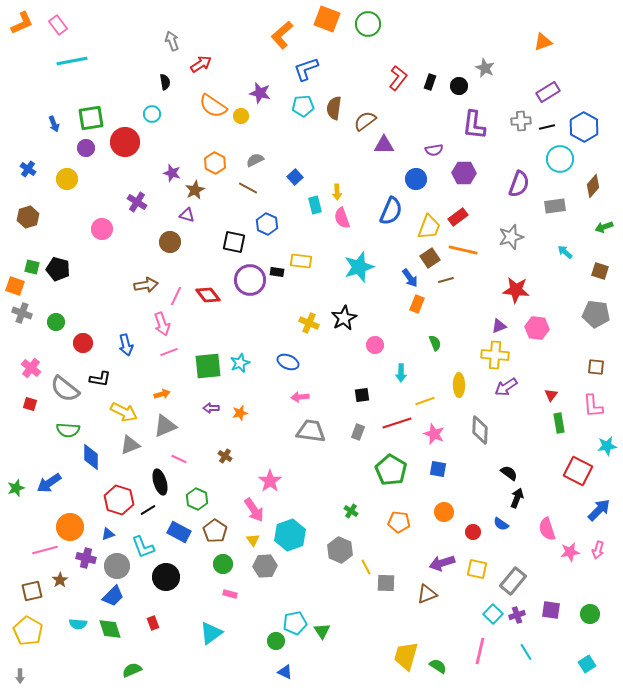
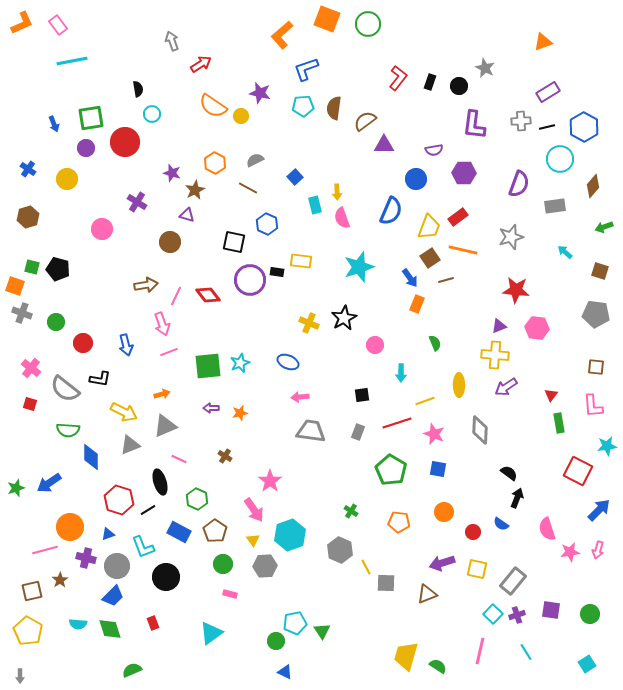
black semicircle at (165, 82): moved 27 px left, 7 px down
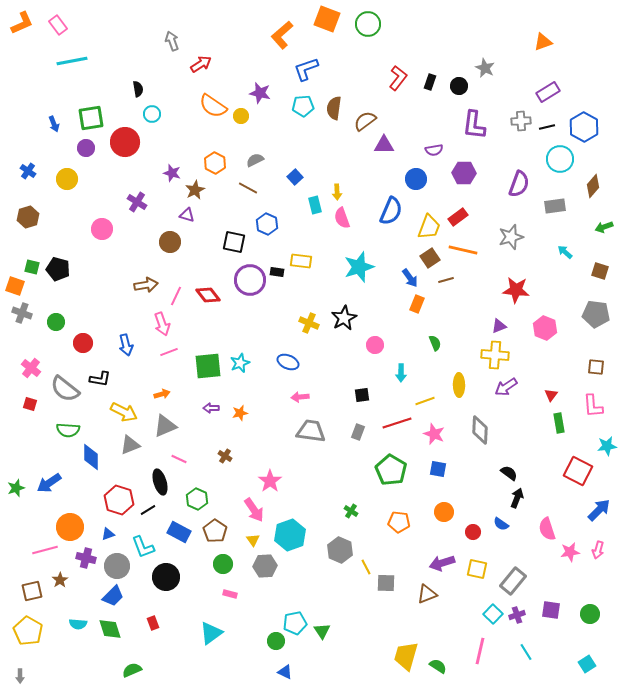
blue cross at (28, 169): moved 2 px down
pink hexagon at (537, 328): moved 8 px right; rotated 15 degrees clockwise
